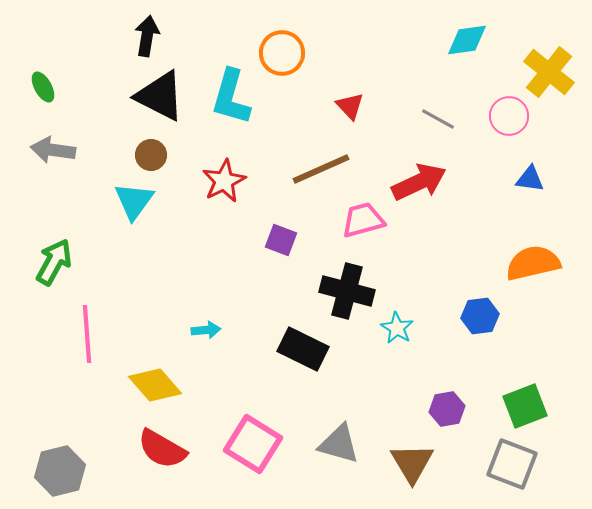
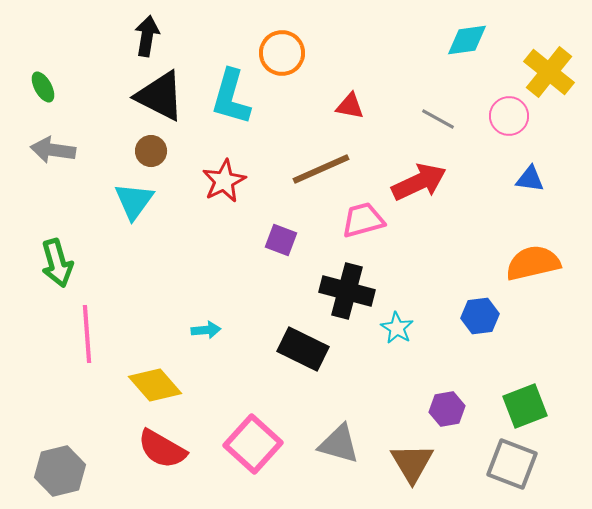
red triangle: rotated 36 degrees counterclockwise
brown circle: moved 4 px up
green arrow: moved 3 px right, 1 px down; rotated 135 degrees clockwise
pink square: rotated 10 degrees clockwise
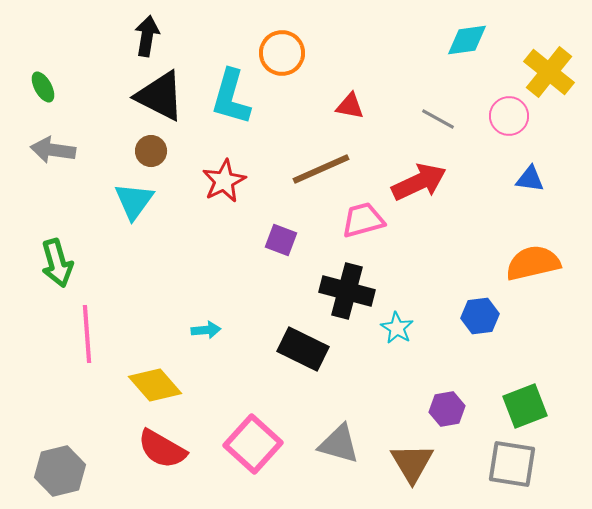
gray square: rotated 12 degrees counterclockwise
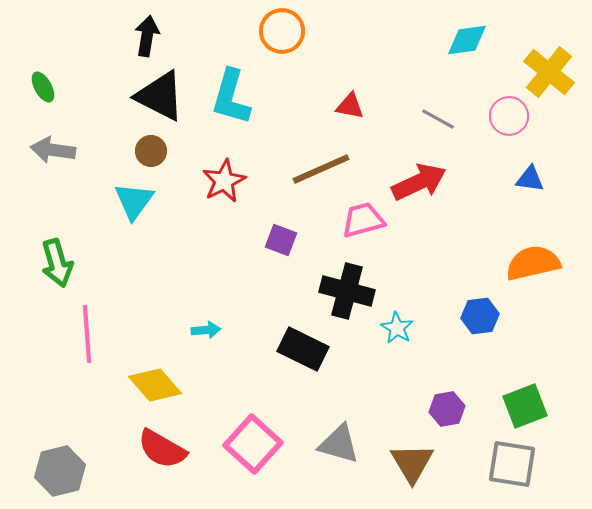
orange circle: moved 22 px up
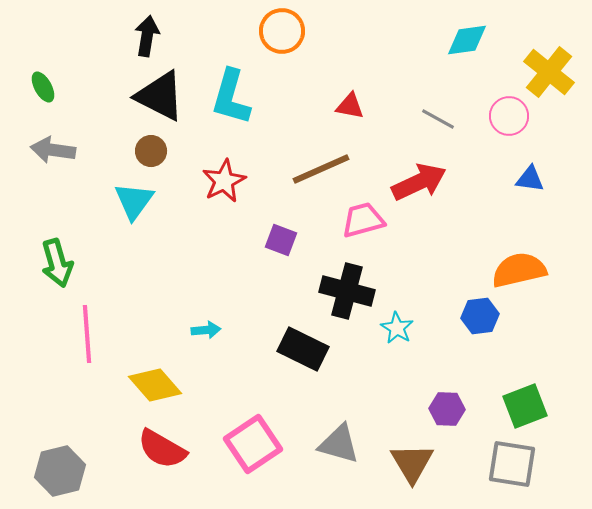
orange semicircle: moved 14 px left, 7 px down
purple hexagon: rotated 12 degrees clockwise
pink square: rotated 14 degrees clockwise
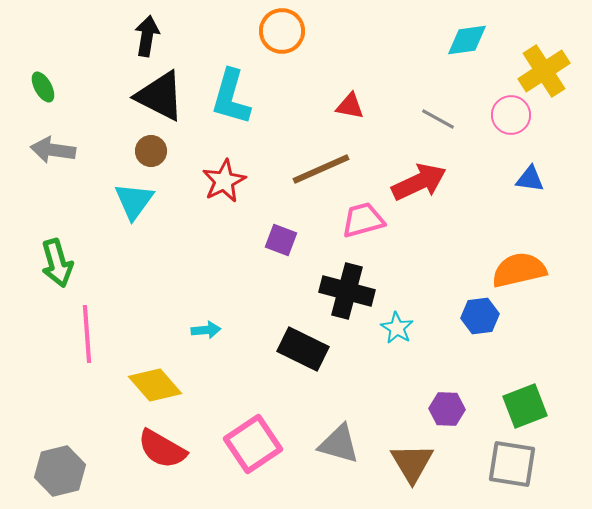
yellow cross: moved 5 px left, 1 px up; rotated 18 degrees clockwise
pink circle: moved 2 px right, 1 px up
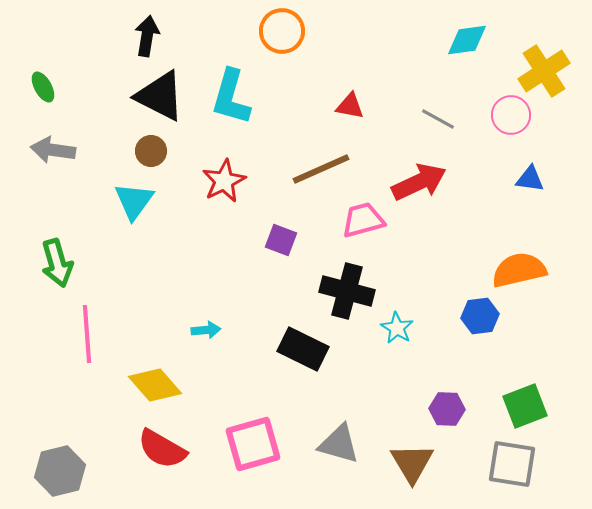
pink square: rotated 18 degrees clockwise
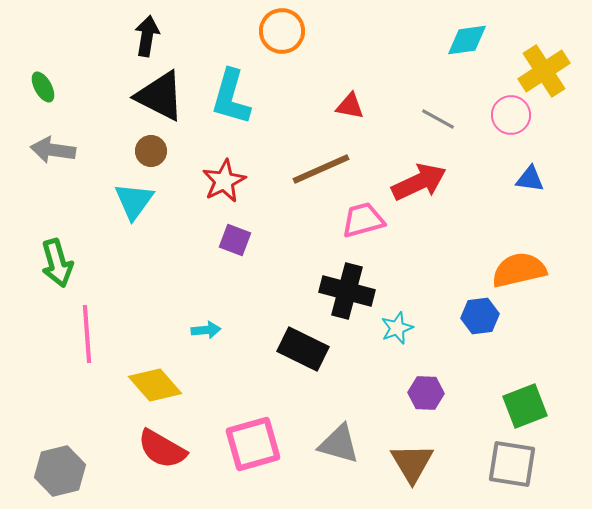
purple square: moved 46 px left
cyan star: rotated 20 degrees clockwise
purple hexagon: moved 21 px left, 16 px up
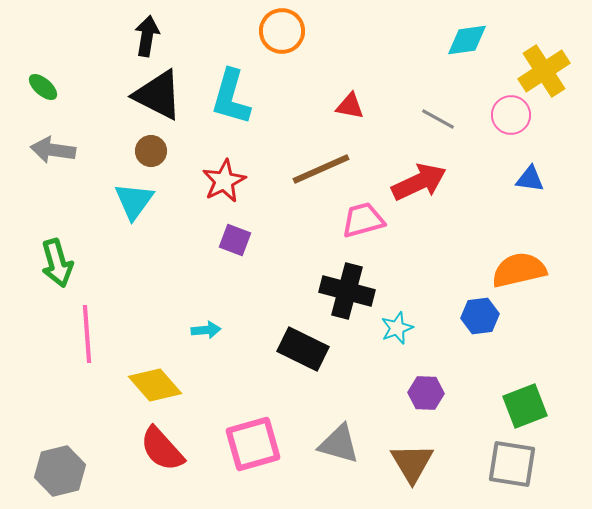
green ellipse: rotated 20 degrees counterclockwise
black triangle: moved 2 px left, 1 px up
red semicircle: rotated 18 degrees clockwise
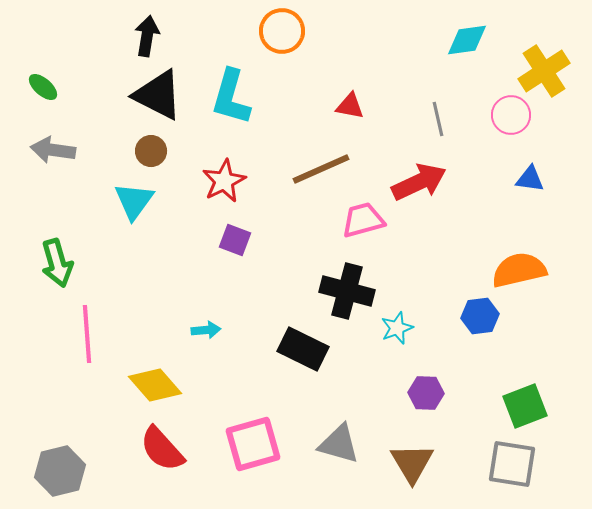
gray line: rotated 48 degrees clockwise
